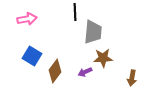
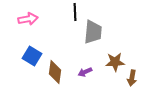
pink arrow: moved 1 px right
brown star: moved 12 px right, 4 px down
brown diamond: moved 1 px down; rotated 30 degrees counterclockwise
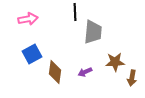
blue square: moved 2 px up; rotated 30 degrees clockwise
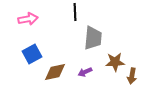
gray trapezoid: moved 6 px down
brown diamond: rotated 70 degrees clockwise
brown arrow: moved 2 px up
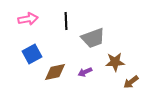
black line: moved 9 px left, 9 px down
gray trapezoid: rotated 65 degrees clockwise
brown arrow: moved 1 px left, 6 px down; rotated 42 degrees clockwise
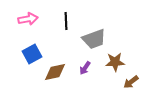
gray trapezoid: moved 1 px right, 1 px down
purple arrow: moved 4 px up; rotated 32 degrees counterclockwise
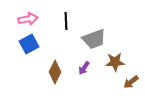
blue square: moved 3 px left, 10 px up
purple arrow: moved 1 px left
brown diamond: rotated 50 degrees counterclockwise
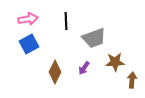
gray trapezoid: moved 1 px up
brown arrow: moved 1 px right, 2 px up; rotated 133 degrees clockwise
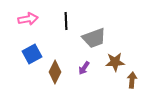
blue square: moved 3 px right, 10 px down
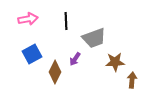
purple arrow: moved 9 px left, 9 px up
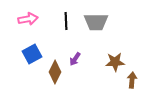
gray trapezoid: moved 2 px right, 16 px up; rotated 20 degrees clockwise
